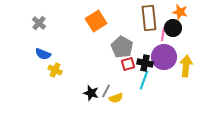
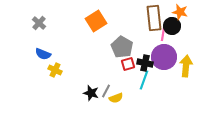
brown rectangle: moved 5 px right
black circle: moved 1 px left, 2 px up
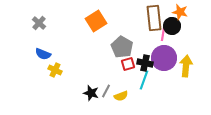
purple circle: moved 1 px down
yellow semicircle: moved 5 px right, 2 px up
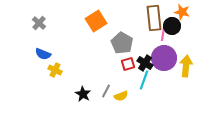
orange star: moved 2 px right
gray pentagon: moved 4 px up
black cross: rotated 21 degrees clockwise
black star: moved 8 px left, 1 px down; rotated 14 degrees clockwise
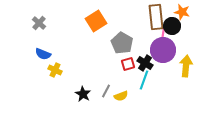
brown rectangle: moved 2 px right, 1 px up
purple circle: moved 1 px left, 8 px up
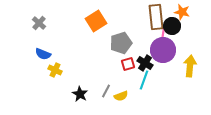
gray pentagon: moved 1 px left; rotated 25 degrees clockwise
yellow arrow: moved 4 px right
black star: moved 3 px left
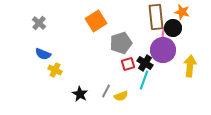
black circle: moved 1 px right, 2 px down
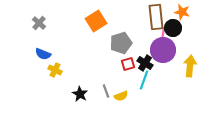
gray line: rotated 48 degrees counterclockwise
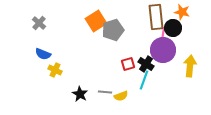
gray pentagon: moved 8 px left, 13 px up
black cross: moved 1 px right, 1 px down
gray line: moved 1 px left, 1 px down; rotated 64 degrees counterclockwise
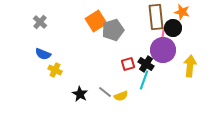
gray cross: moved 1 px right, 1 px up
gray line: rotated 32 degrees clockwise
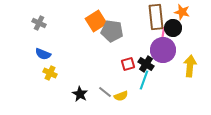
gray cross: moved 1 px left, 1 px down; rotated 16 degrees counterclockwise
gray pentagon: moved 1 px left, 1 px down; rotated 25 degrees clockwise
yellow cross: moved 5 px left, 3 px down
